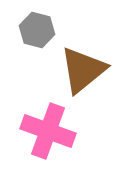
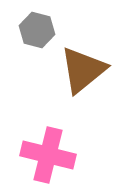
pink cross: moved 24 px down; rotated 6 degrees counterclockwise
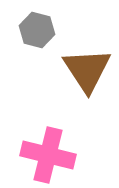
brown triangle: moved 4 px right; rotated 24 degrees counterclockwise
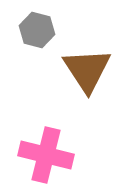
pink cross: moved 2 px left
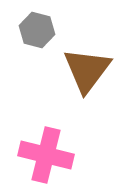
brown triangle: rotated 10 degrees clockwise
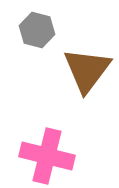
pink cross: moved 1 px right, 1 px down
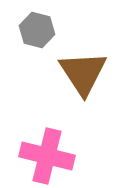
brown triangle: moved 4 px left, 3 px down; rotated 10 degrees counterclockwise
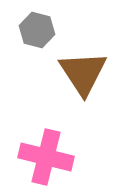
pink cross: moved 1 px left, 1 px down
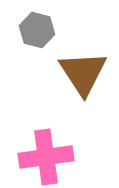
pink cross: rotated 22 degrees counterclockwise
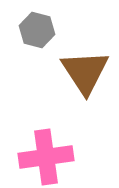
brown triangle: moved 2 px right, 1 px up
